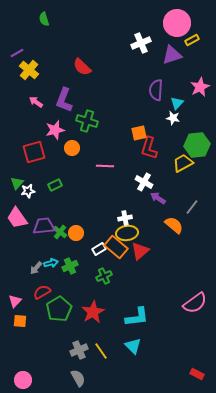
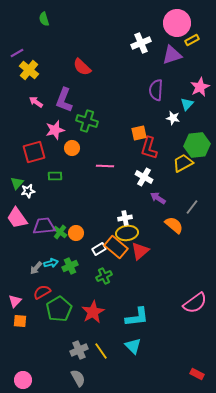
cyan triangle at (177, 103): moved 10 px right, 1 px down
white cross at (144, 182): moved 5 px up
green rectangle at (55, 185): moved 9 px up; rotated 24 degrees clockwise
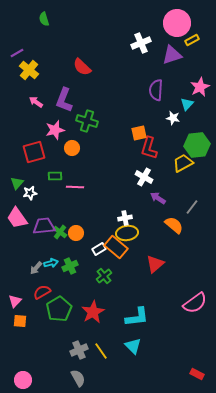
pink line at (105, 166): moved 30 px left, 21 px down
white star at (28, 191): moved 2 px right, 2 px down
red triangle at (140, 251): moved 15 px right, 13 px down
green cross at (104, 276): rotated 14 degrees counterclockwise
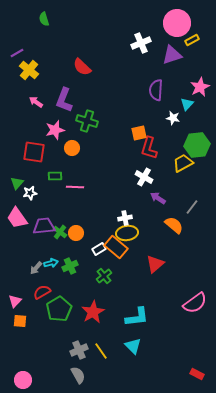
red square at (34, 152): rotated 25 degrees clockwise
gray semicircle at (78, 378): moved 3 px up
